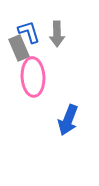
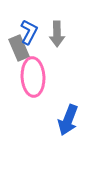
blue L-shape: rotated 45 degrees clockwise
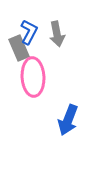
gray arrow: rotated 10 degrees counterclockwise
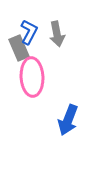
pink ellipse: moved 1 px left
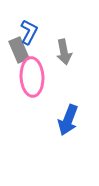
gray arrow: moved 7 px right, 18 px down
gray rectangle: moved 2 px down
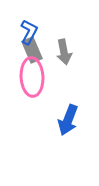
gray rectangle: moved 13 px right
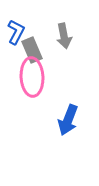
blue L-shape: moved 13 px left
gray arrow: moved 16 px up
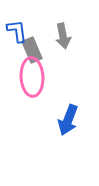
blue L-shape: moved 1 px right, 1 px up; rotated 35 degrees counterclockwise
gray arrow: moved 1 px left
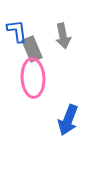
gray rectangle: moved 1 px up
pink ellipse: moved 1 px right, 1 px down
